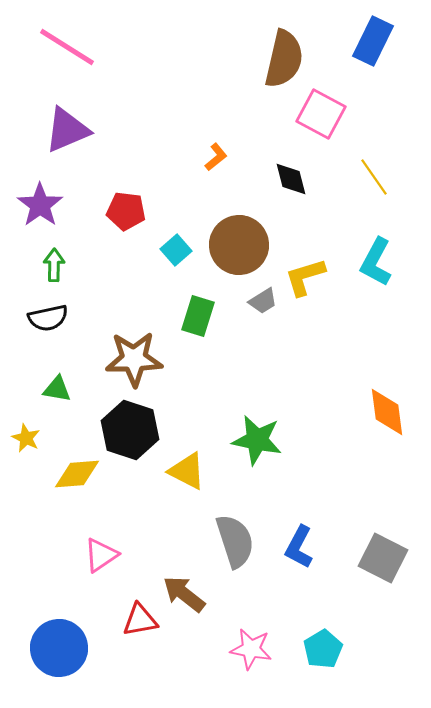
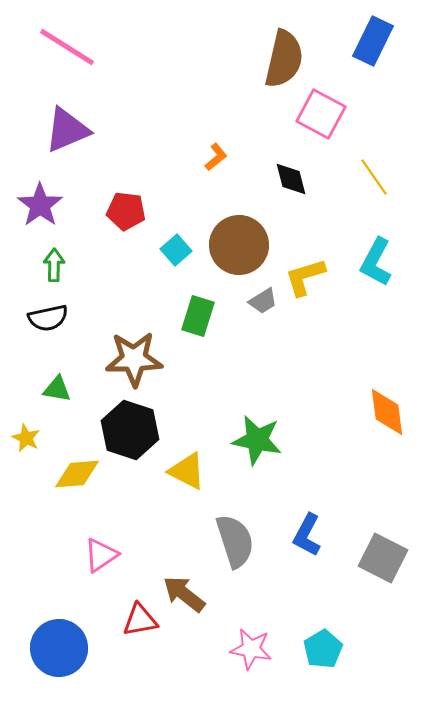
blue L-shape: moved 8 px right, 12 px up
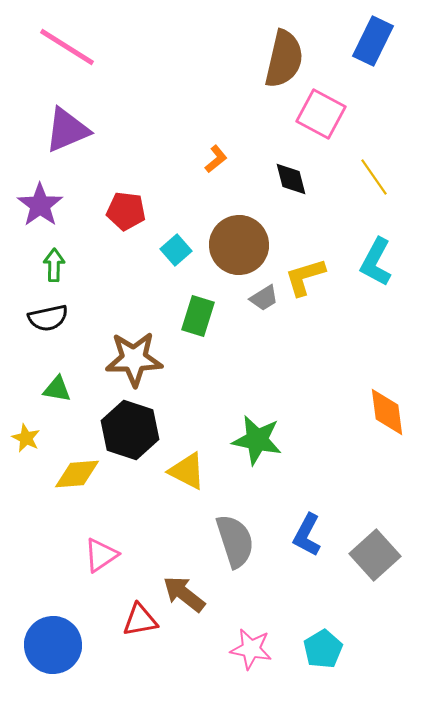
orange L-shape: moved 2 px down
gray trapezoid: moved 1 px right, 3 px up
gray square: moved 8 px left, 3 px up; rotated 21 degrees clockwise
blue circle: moved 6 px left, 3 px up
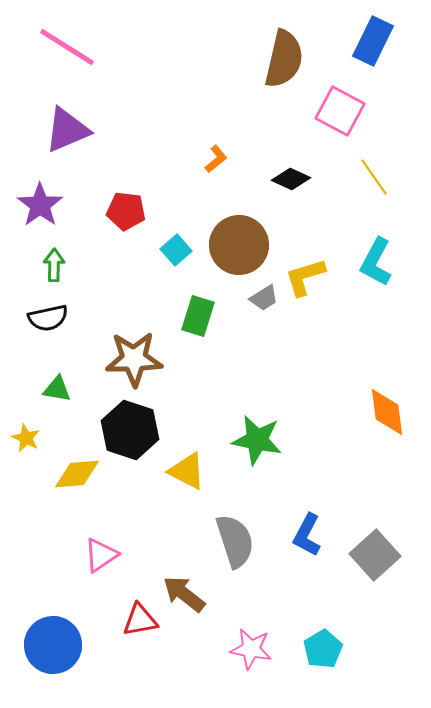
pink square: moved 19 px right, 3 px up
black diamond: rotated 51 degrees counterclockwise
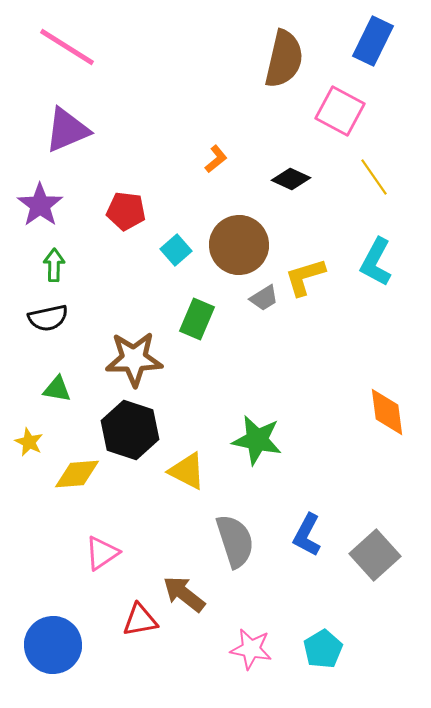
green rectangle: moved 1 px left, 3 px down; rotated 6 degrees clockwise
yellow star: moved 3 px right, 4 px down
pink triangle: moved 1 px right, 2 px up
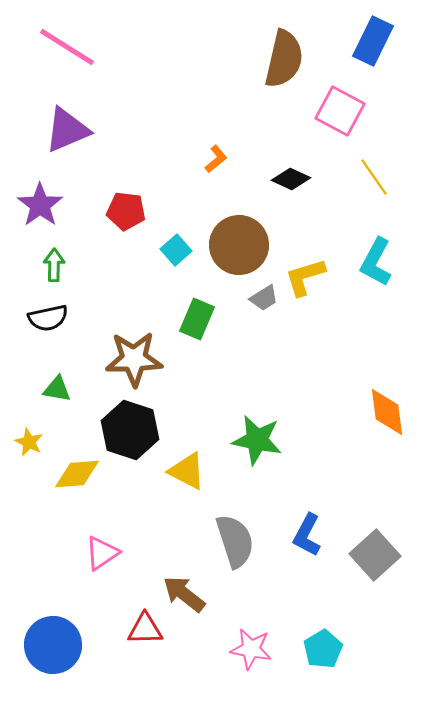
red triangle: moved 5 px right, 9 px down; rotated 9 degrees clockwise
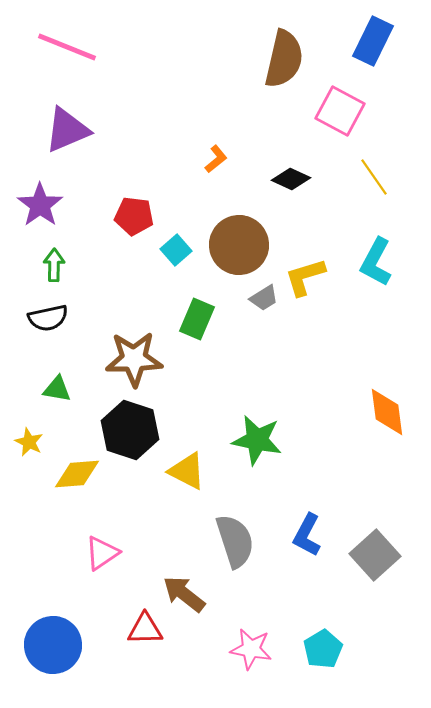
pink line: rotated 10 degrees counterclockwise
red pentagon: moved 8 px right, 5 px down
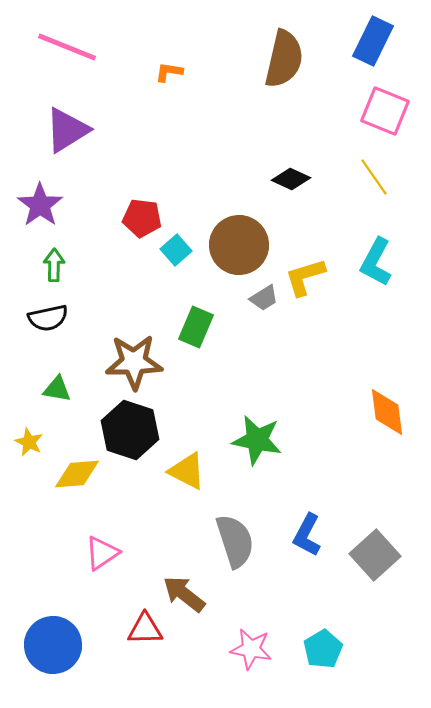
pink square: moved 45 px right; rotated 6 degrees counterclockwise
purple triangle: rotated 9 degrees counterclockwise
orange L-shape: moved 47 px left, 87 px up; rotated 132 degrees counterclockwise
red pentagon: moved 8 px right, 2 px down
green rectangle: moved 1 px left, 8 px down
brown star: moved 3 px down
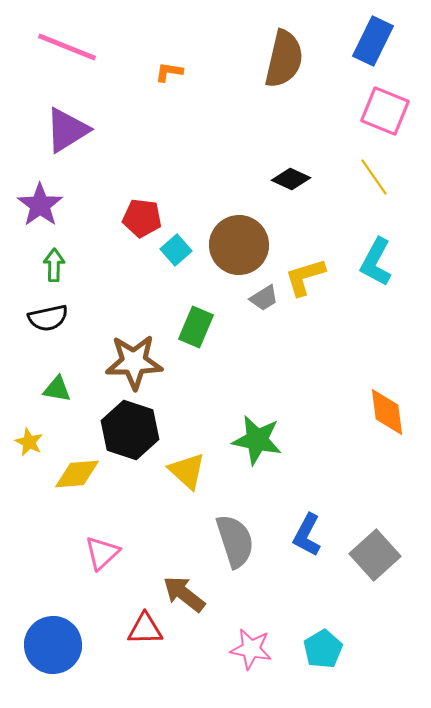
yellow triangle: rotated 15 degrees clockwise
pink triangle: rotated 9 degrees counterclockwise
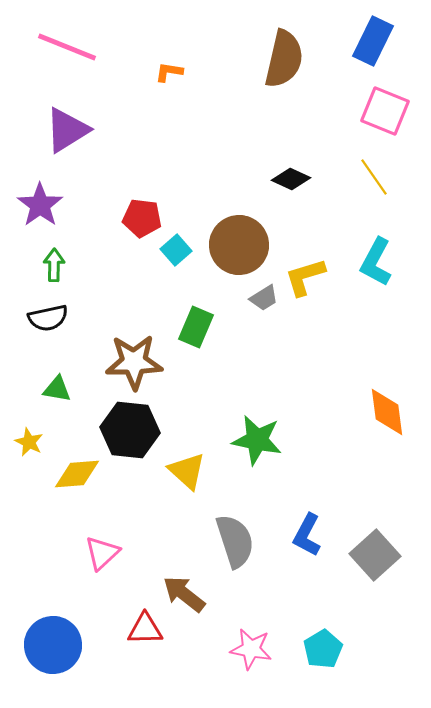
black hexagon: rotated 12 degrees counterclockwise
